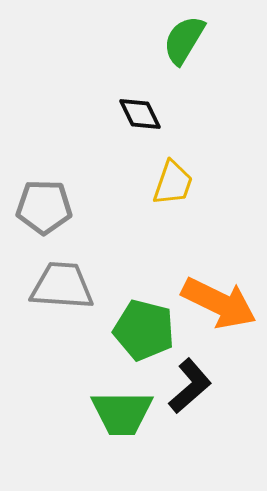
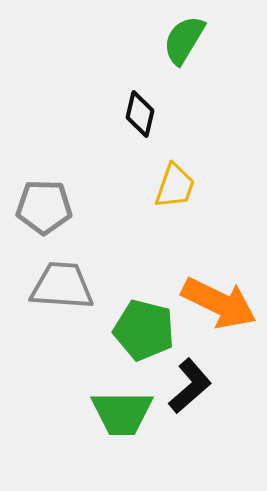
black diamond: rotated 39 degrees clockwise
yellow trapezoid: moved 2 px right, 3 px down
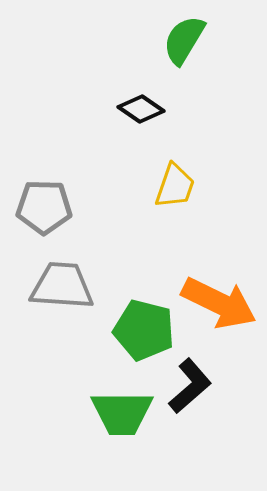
black diamond: moved 1 px right, 5 px up; rotated 69 degrees counterclockwise
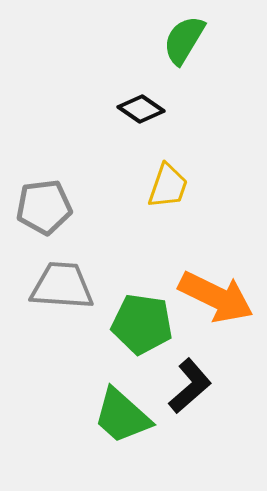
yellow trapezoid: moved 7 px left
gray pentagon: rotated 8 degrees counterclockwise
orange arrow: moved 3 px left, 6 px up
green pentagon: moved 2 px left, 6 px up; rotated 6 degrees counterclockwise
green trapezoid: moved 3 px down; rotated 42 degrees clockwise
